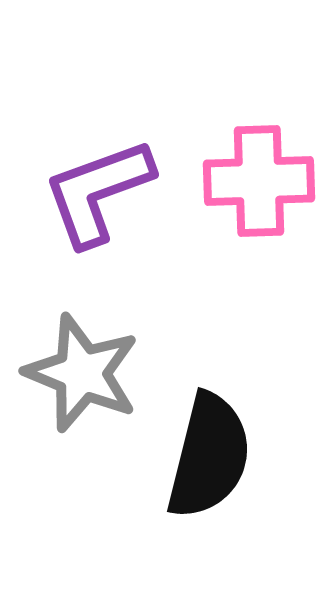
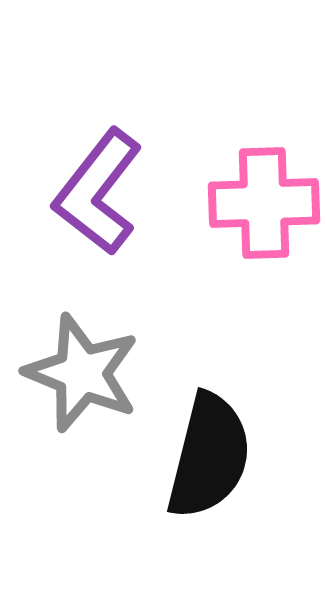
pink cross: moved 5 px right, 22 px down
purple L-shape: rotated 32 degrees counterclockwise
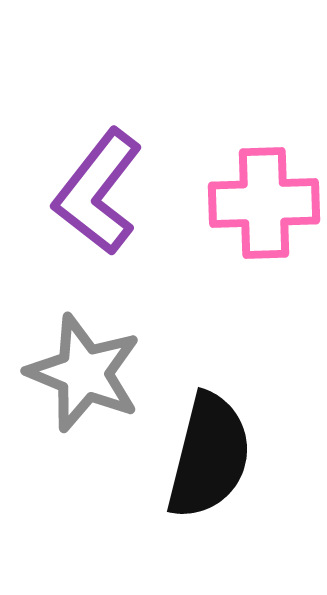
gray star: moved 2 px right
